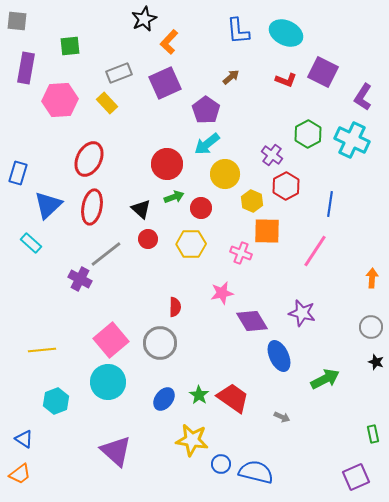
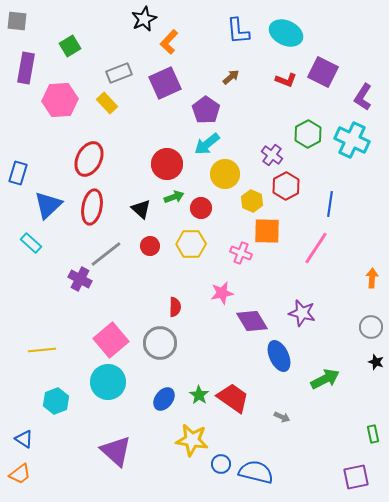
green square at (70, 46): rotated 25 degrees counterclockwise
red circle at (148, 239): moved 2 px right, 7 px down
pink line at (315, 251): moved 1 px right, 3 px up
purple square at (356, 477): rotated 12 degrees clockwise
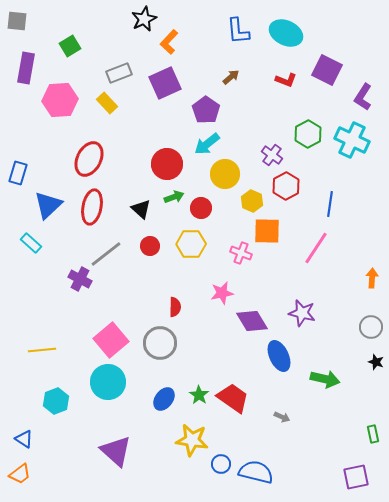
purple square at (323, 72): moved 4 px right, 2 px up
green arrow at (325, 379): rotated 40 degrees clockwise
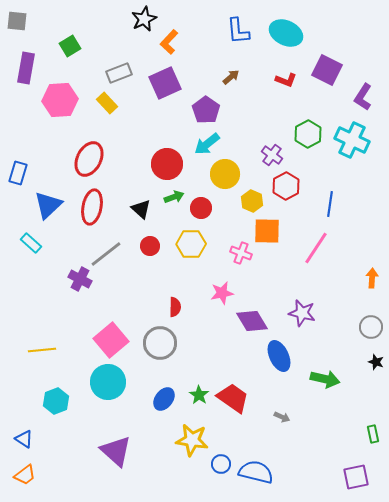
orange trapezoid at (20, 474): moved 5 px right, 1 px down
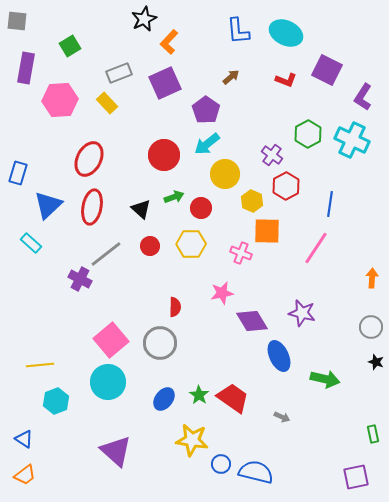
red circle at (167, 164): moved 3 px left, 9 px up
yellow line at (42, 350): moved 2 px left, 15 px down
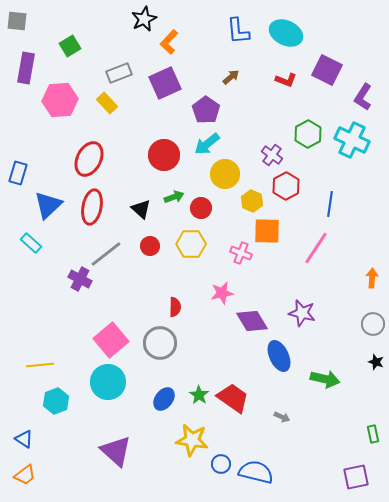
gray circle at (371, 327): moved 2 px right, 3 px up
